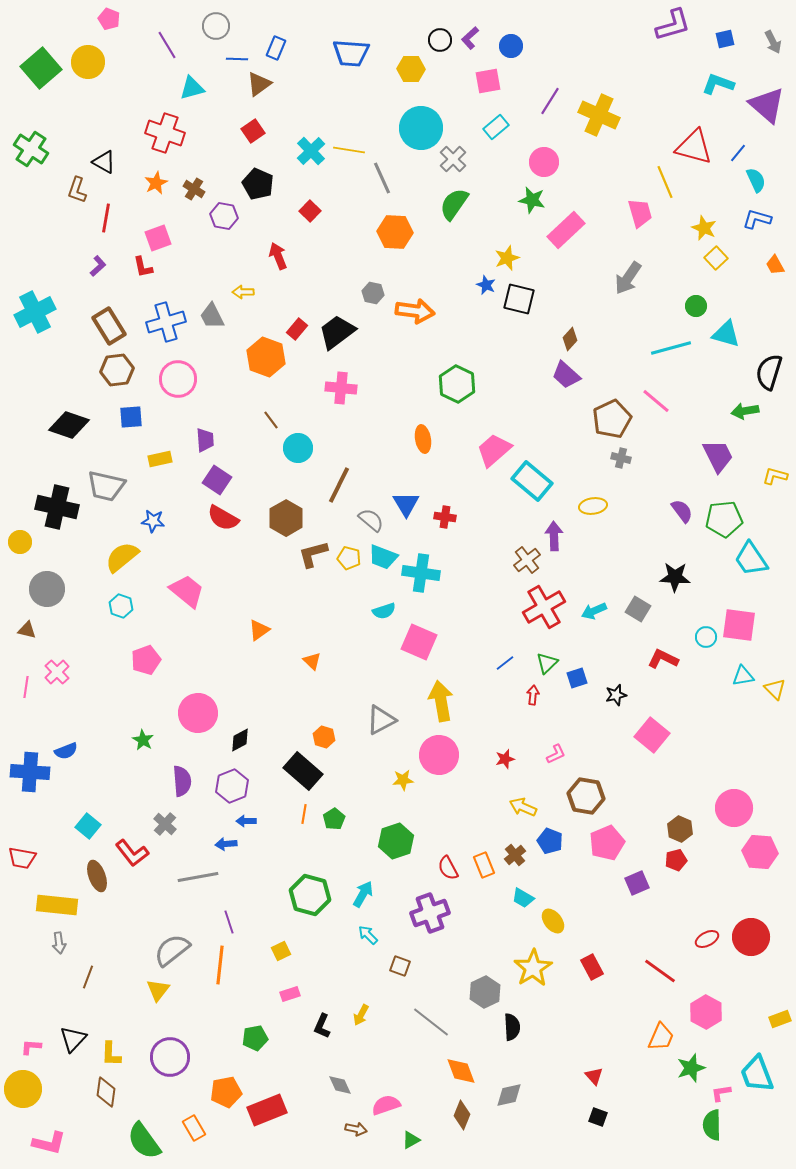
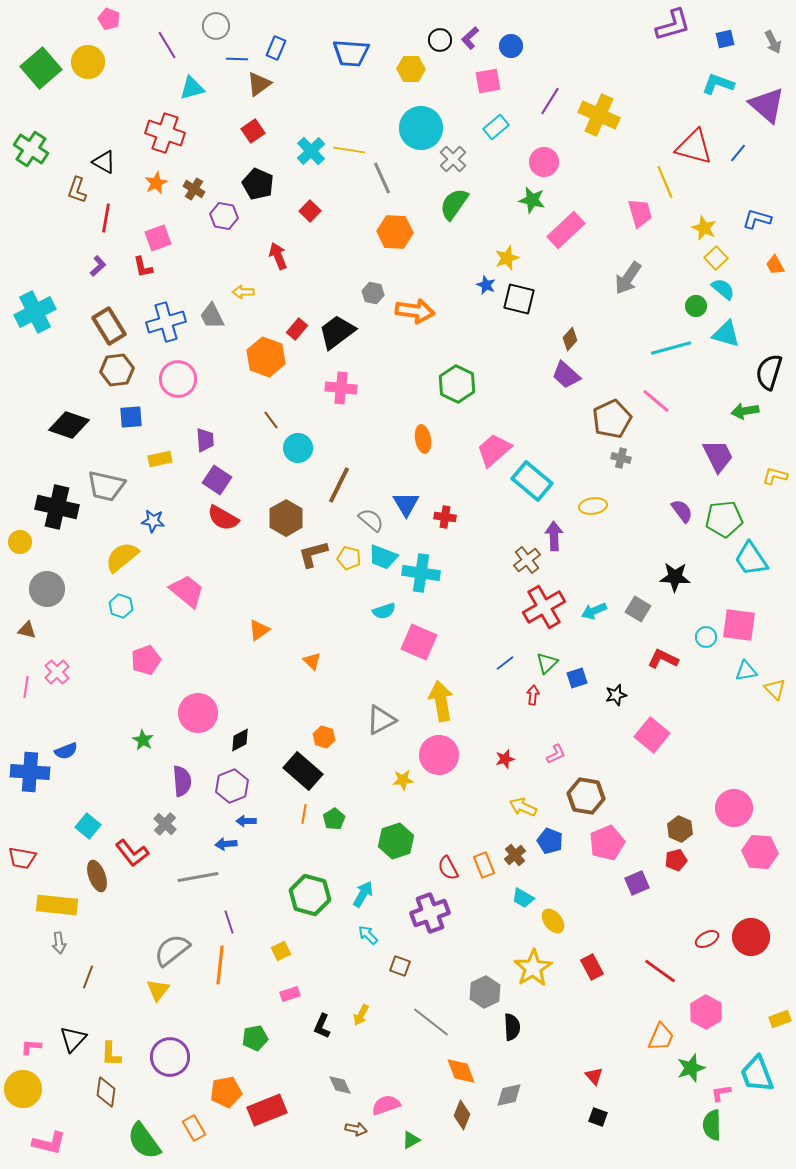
cyan semicircle at (756, 180): moved 33 px left, 109 px down; rotated 25 degrees counterclockwise
cyan triangle at (743, 676): moved 3 px right, 5 px up
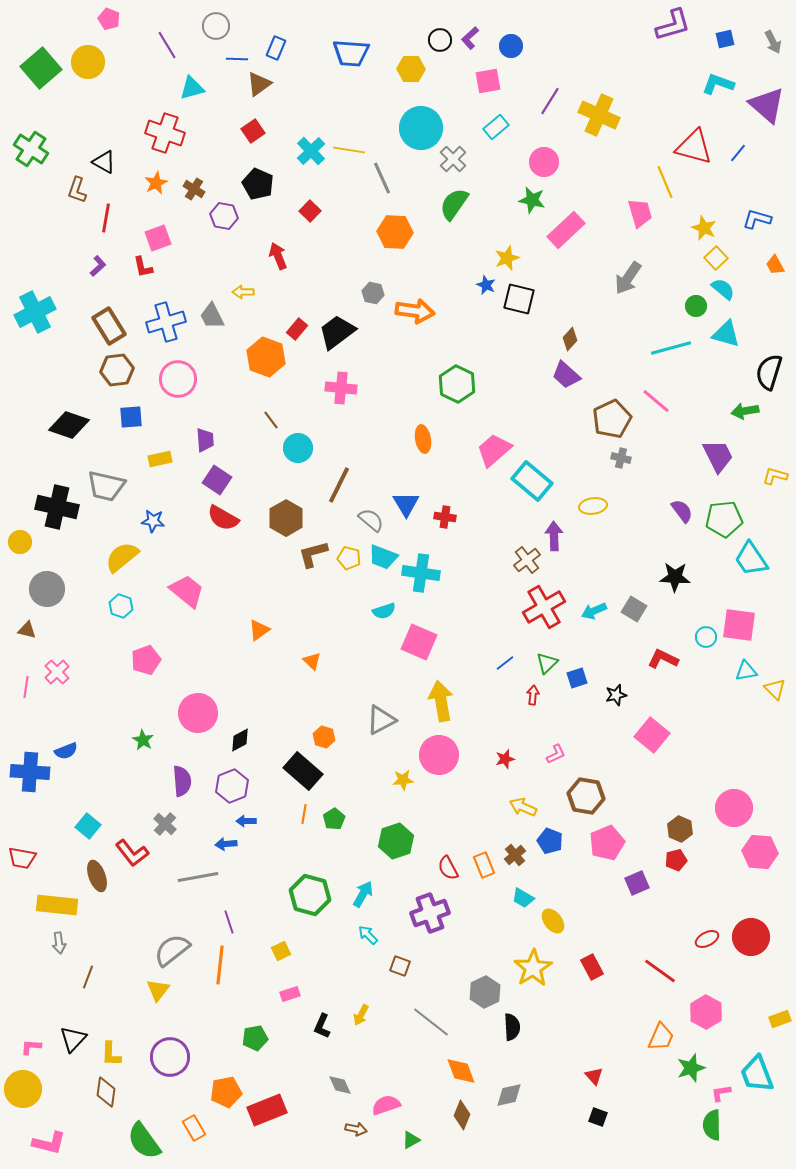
gray square at (638, 609): moved 4 px left
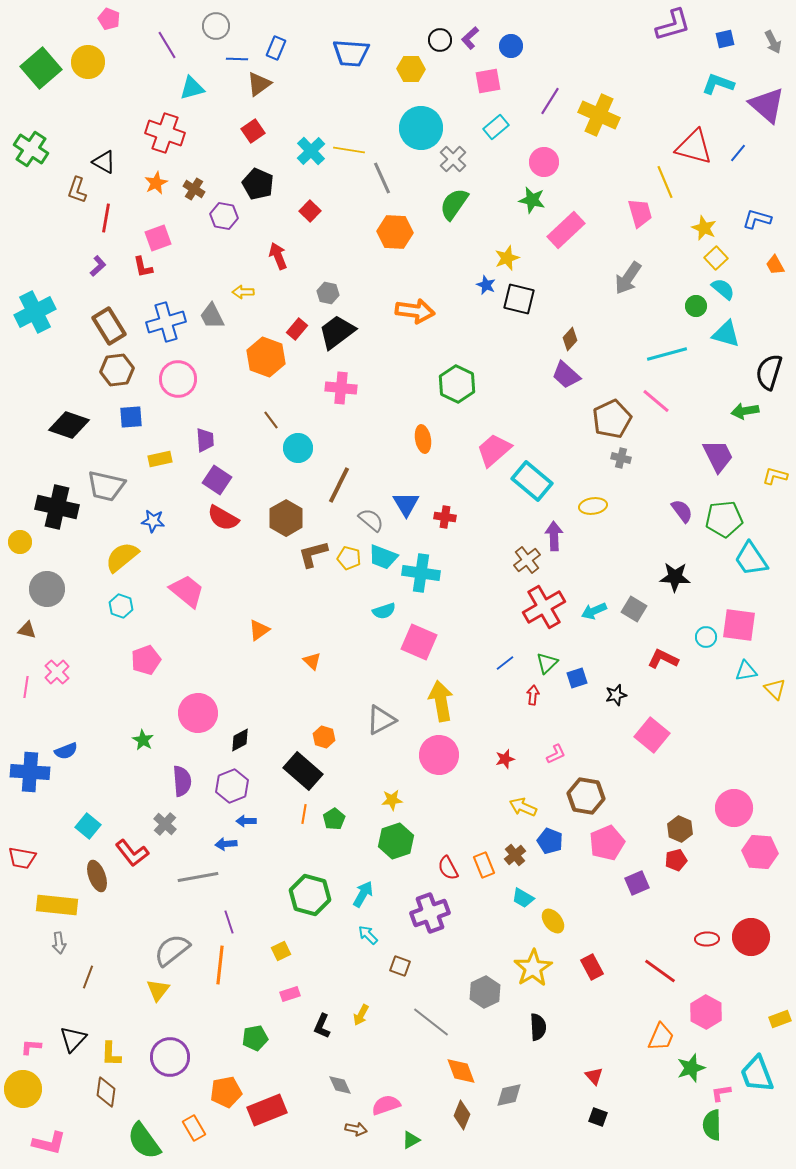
gray hexagon at (373, 293): moved 45 px left
cyan line at (671, 348): moved 4 px left, 6 px down
yellow star at (403, 780): moved 11 px left, 20 px down
red ellipse at (707, 939): rotated 25 degrees clockwise
black semicircle at (512, 1027): moved 26 px right
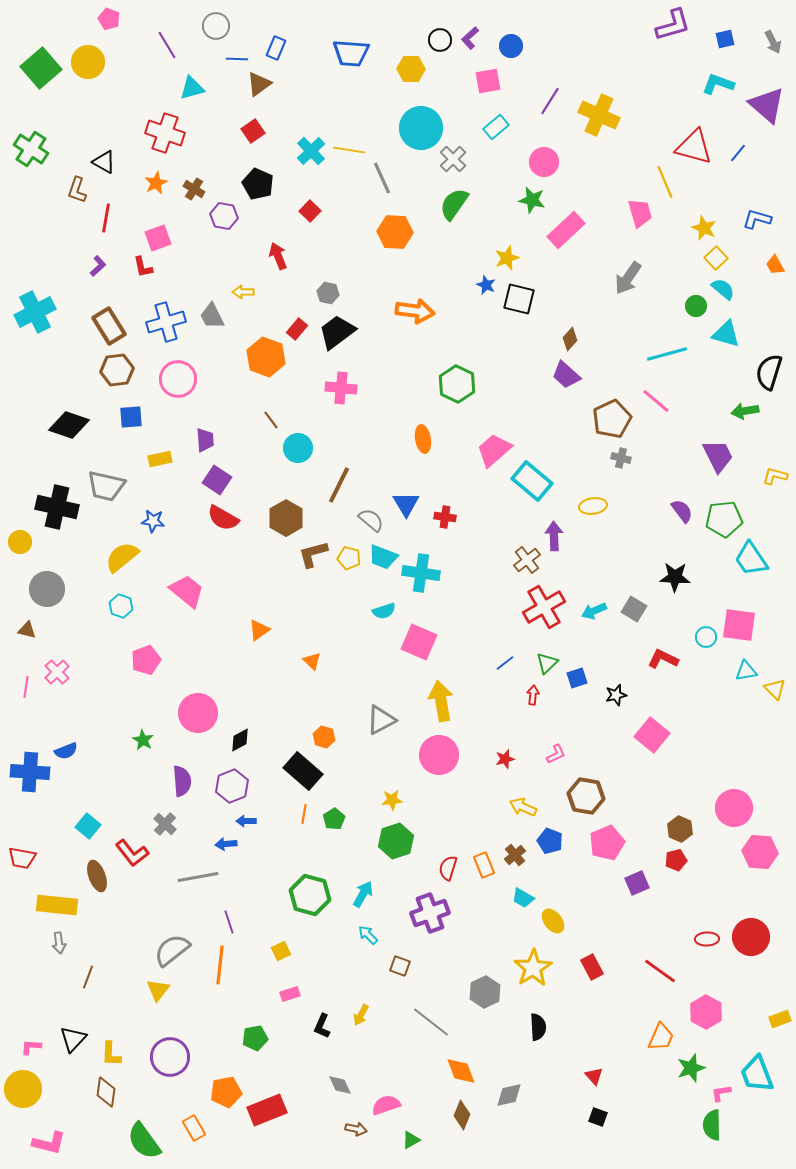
red semicircle at (448, 868): rotated 45 degrees clockwise
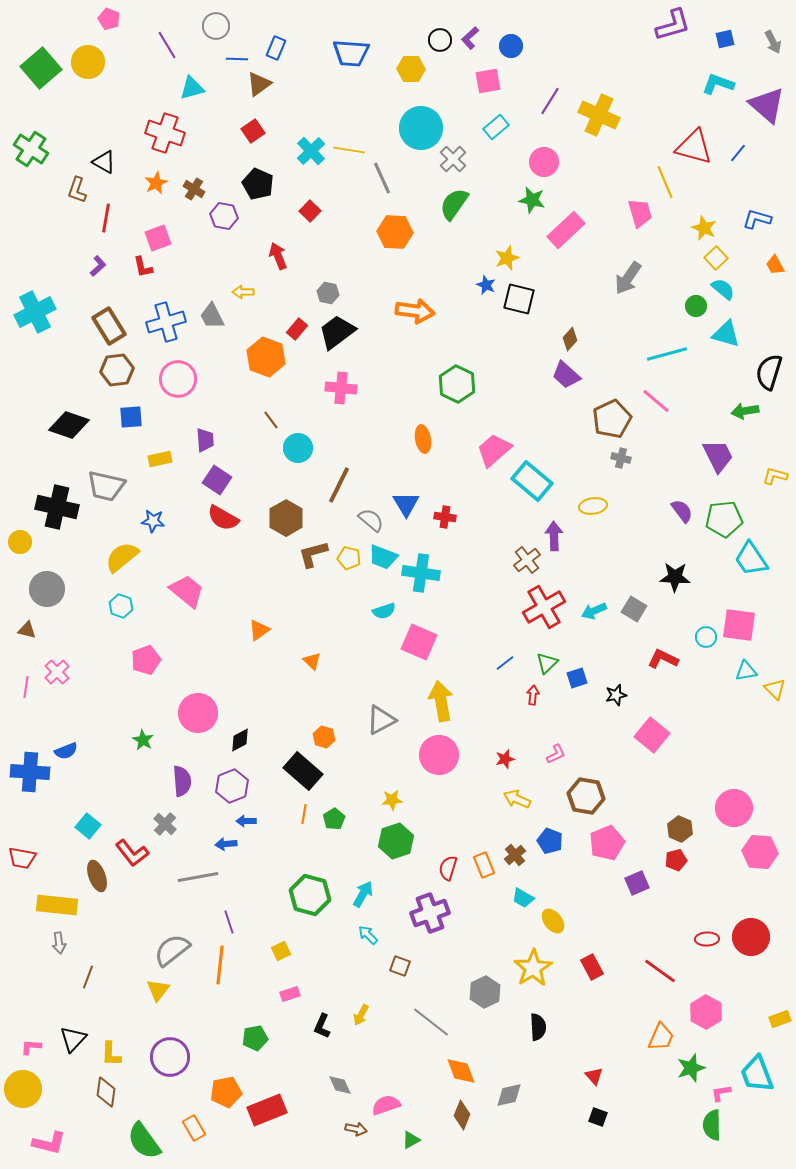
yellow arrow at (523, 807): moved 6 px left, 8 px up
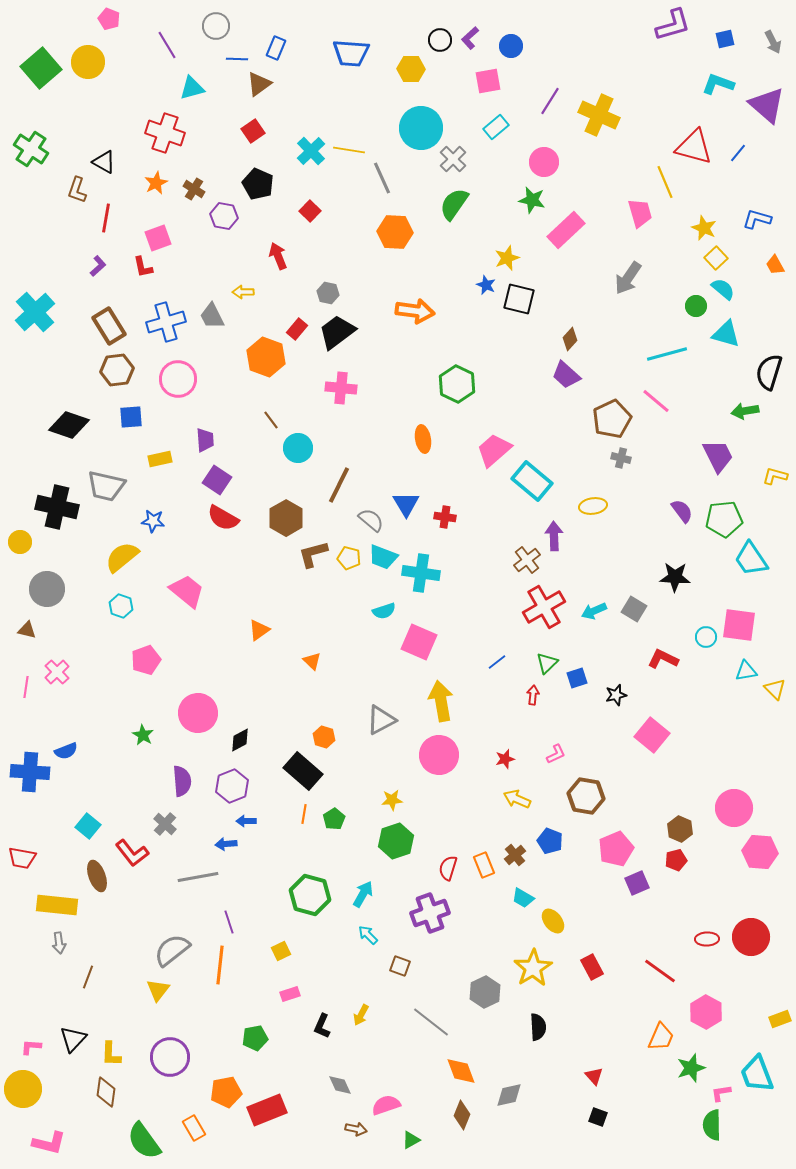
cyan cross at (35, 312): rotated 15 degrees counterclockwise
blue line at (505, 663): moved 8 px left, 1 px up
green star at (143, 740): moved 5 px up
pink pentagon at (607, 843): moved 9 px right, 6 px down
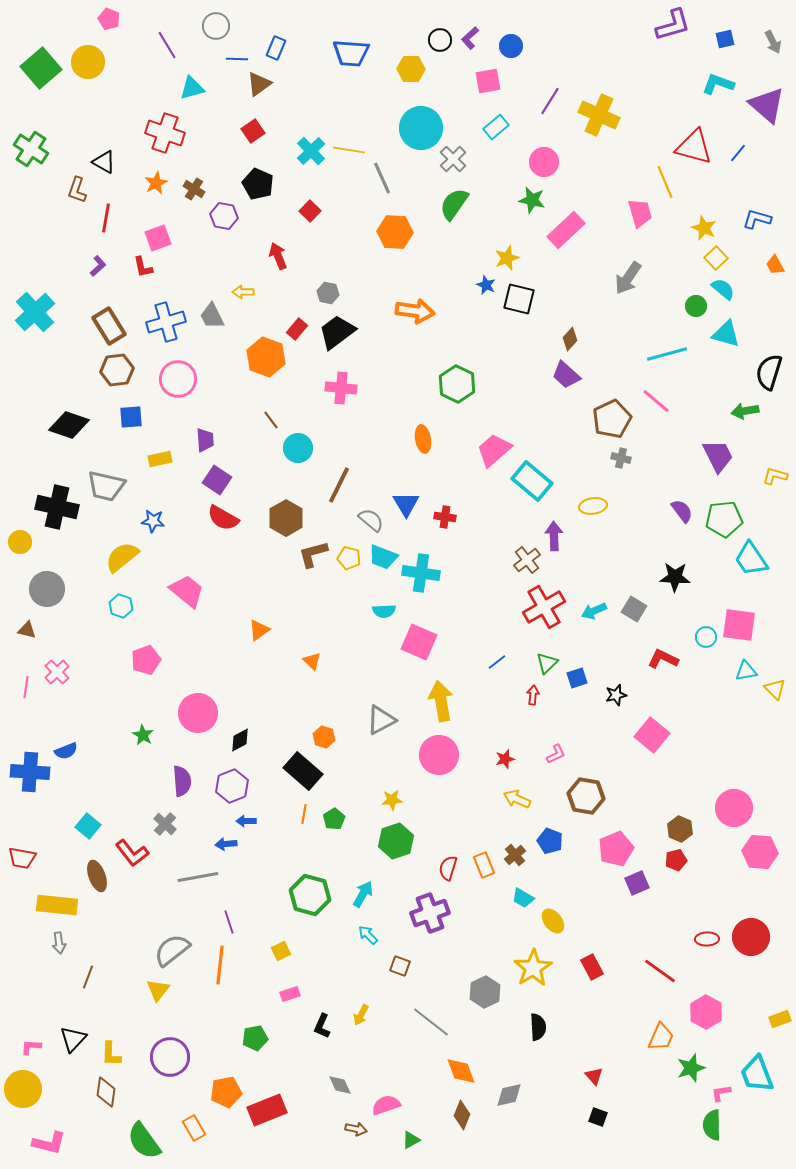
cyan semicircle at (384, 611): rotated 15 degrees clockwise
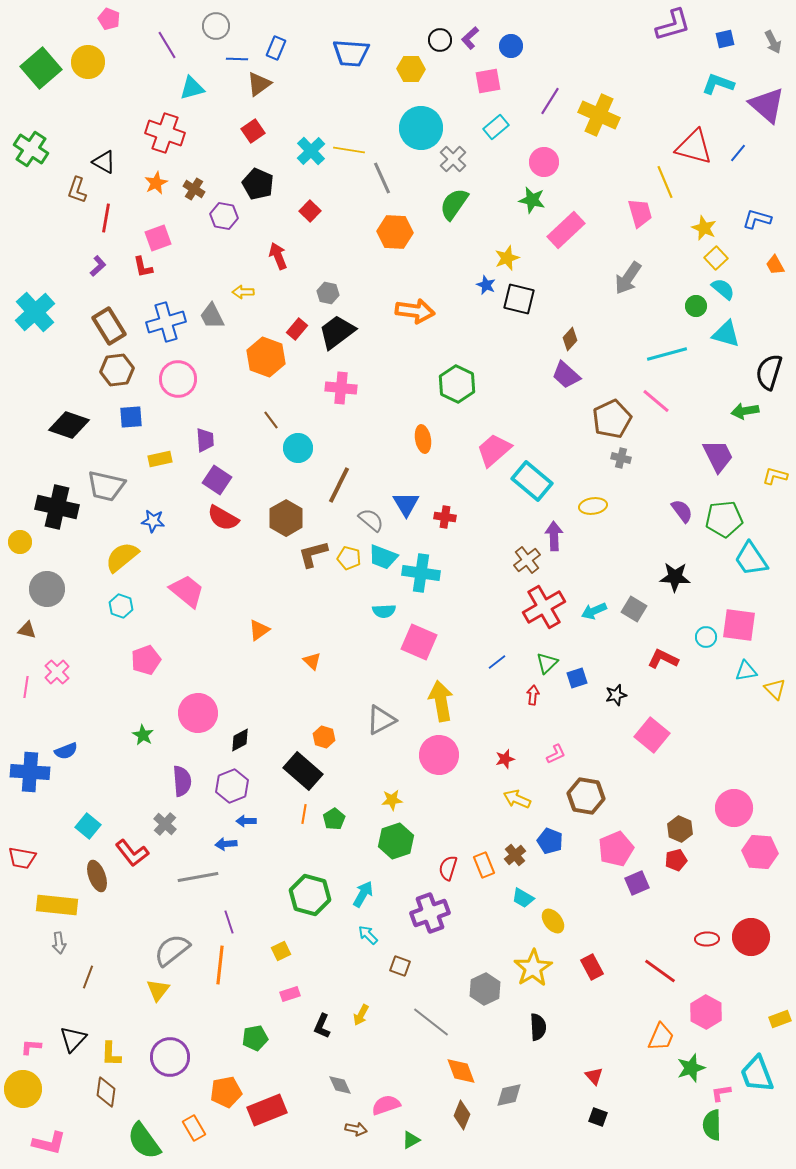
gray hexagon at (485, 992): moved 3 px up
